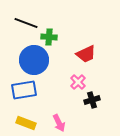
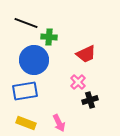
blue rectangle: moved 1 px right, 1 px down
black cross: moved 2 px left
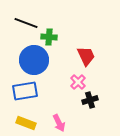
red trapezoid: moved 2 px down; rotated 90 degrees counterclockwise
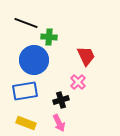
black cross: moved 29 px left
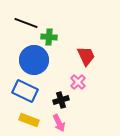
blue rectangle: rotated 35 degrees clockwise
yellow rectangle: moved 3 px right, 3 px up
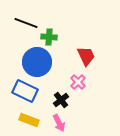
blue circle: moved 3 px right, 2 px down
black cross: rotated 21 degrees counterclockwise
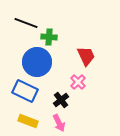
yellow rectangle: moved 1 px left, 1 px down
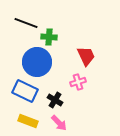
pink cross: rotated 28 degrees clockwise
black cross: moved 6 px left; rotated 21 degrees counterclockwise
pink arrow: rotated 18 degrees counterclockwise
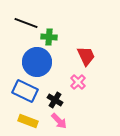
pink cross: rotated 28 degrees counterclockwise
pink arrow: moved 2 px up
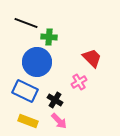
red trapezoid: moved 6 px right, 2 px down; rotated 20 degrees counterclockwise
pink cross: moved 1 px right; rotated 14 degrees clockwise
